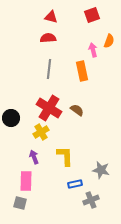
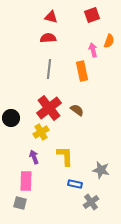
red cross: rotated 20 degrees clockwise
blue rectangle: rotated 24 degrees clockwise
gray cross: moved 2 px down; rotated 14 degrees counterclockwise
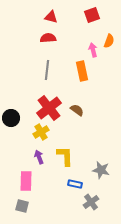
gray line: moved 2 px left, 1 px down
purple arrow: moved 5 px right
gray square: moved 2 px right, 3 px down
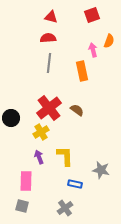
gray line: moved 2 px right, 7 px up
gray cross: moved 26 px left, 6 px down
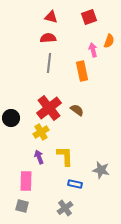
red square: moved 3 px left, 2 px down
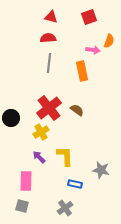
pink arrow: rotated 112 degrees clockwise
purple arrow: rotated 24 degrees counterclockwise
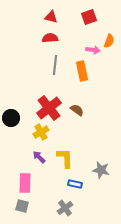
red semicircle: moved 2 px right
gray line: moved 6 px right, 2 px down
yellow L-shape: moved 2 px down
pink rectangle: moved 1 px left, 2 px down
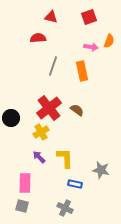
red semicircle: moved 12 px left
pink arrow: moved 2 px left, 3 px up
gray line: moved 2 px left, 1 px down; rotated 12 degrees clockwise
gray cross: rotated 28 degrees counterclockwise
